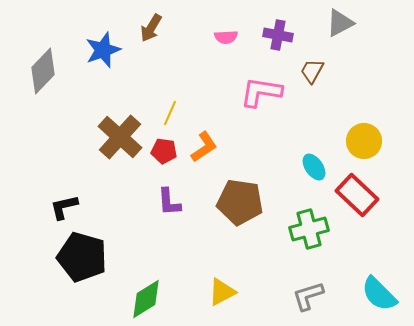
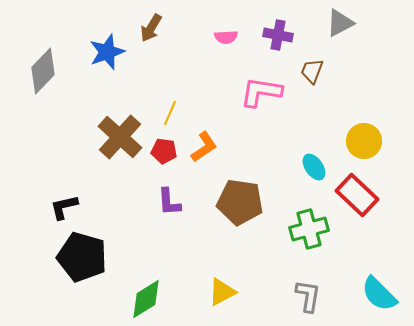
blue star: moved 4 px right, 2 px down
brown trapezoid: rotated 8 degrees counterclockwise
gray L-shape: rotated 116 degrees clockwise
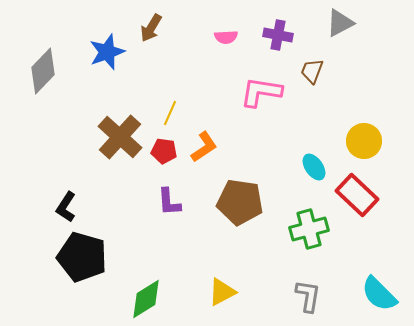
black L-shape: moved 2 px right; rotated 44 degrees counterclockwise
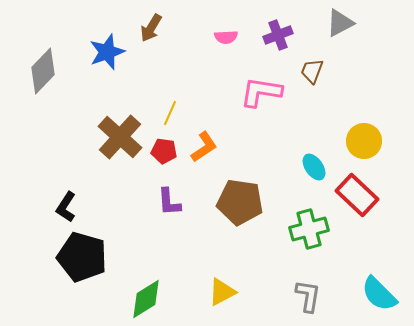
purple cross: rotated 32 degrees counterclockwise
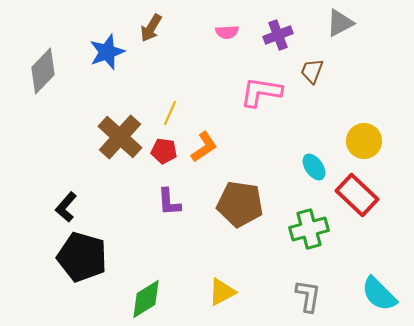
pink semicircle: moved 1 px right, 5 px up
brown pentagon: moved 2 px down
black L-shape: rotated 8 degrees clockwise
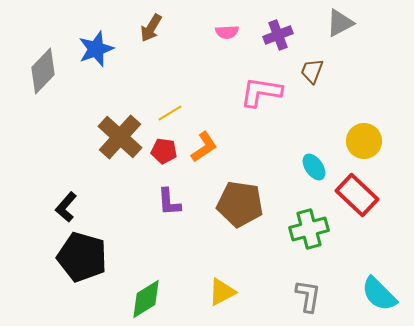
blue star: moved 11 px left, 3 px up
yellow line: rotated 35 degrees clockwise
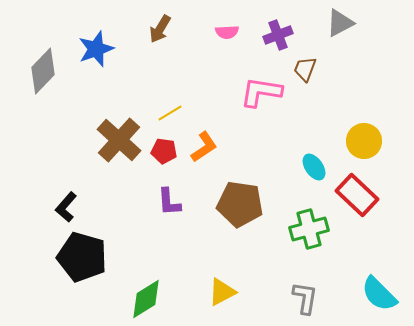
brown arrow: moved 9 px right, 1 px down
brown trapezoid: moved 7 px left, 2 px up
brown cross: moved 1 px left, 3 px down
gray L-shape: moved 3 px left, 2 px down
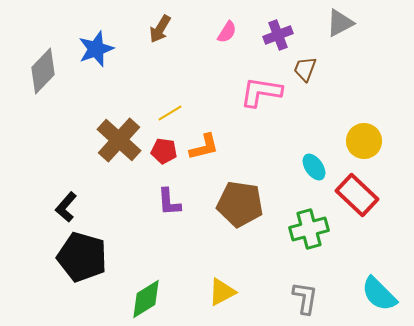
pink semicircle: rotated 55 degrees counterclockwise
orange L-shape: rotated 20 degrees clockwise
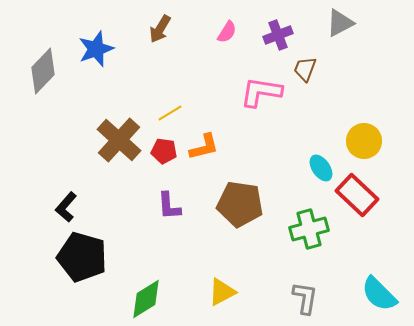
cyan ellipse: moved 7 px right, 1 px down
purple L-shape: moved 4 px down
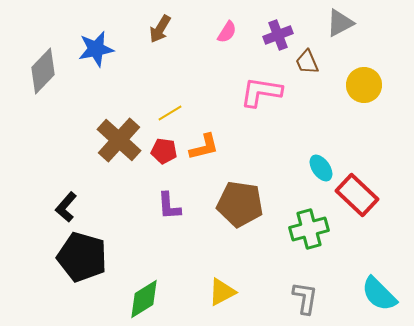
blue star: rotated 9 degrees clockwise
brown trapezoid: moved 2 px right, 7 px up; rotated 44 degrees counterclockwise
yellow circle: moved 56 px up
green diamond: moved 2 px left
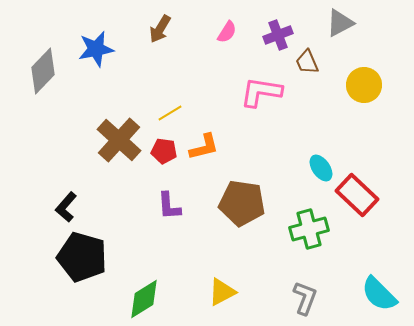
brown pentagon: moved 2 px right, 1 px up
gray L-shape: rotated 12 degrees clockwise
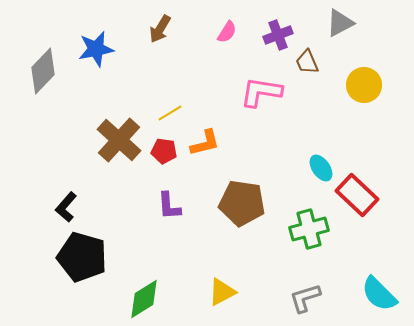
orange L-shape: moved 1 px right, 4 px up
gray L-shape: rotated 128 degrees counterclockwise
